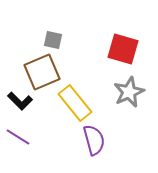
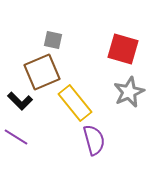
purple line: moved 2 px left
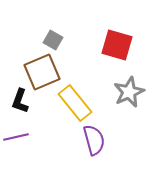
gray square: rotated 18 degrees clockwise
red square: moved 6 px left, 4 px up
black L-shape: rotated 65 degrees clockwise
purple line: rotated 45 degrees counterclockwise
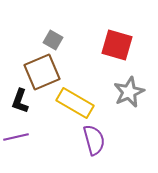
yellow rectangle: rotated 21 degrees counterclockwise
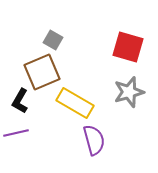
red square: moved 11 px right, 2 px down
gray star: rotated 8 degrees clockwise
black L-shape: rotated 10 degrees clockwise
purple line: moved 4 px up
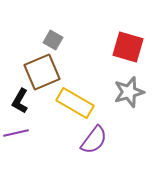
purple semicircle: rotated 52 degrees clockwise
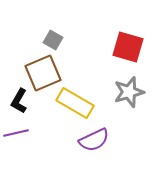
brown square: moved 1 px right, 1 px down
black L-shape: moved 1 px left
purple semicircle: rotated 28 degrees clockwise
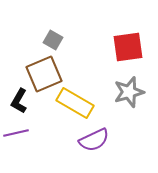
red square: rotated 24 degrees counterclockwise
brown square: moved 1 px right, 1 px down
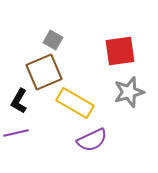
red square: moved 8 px left, 4 px down
brown square: moved 2 px up
purple semicircle: moved 2 px left
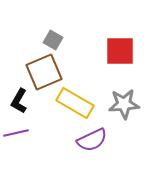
red square: rotated 8 degrees clockwise
gray star: moved 5 px left, 12 px down; rotated 12 degrees clockwise
